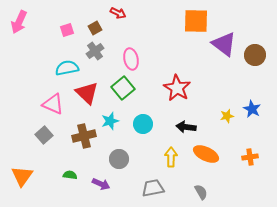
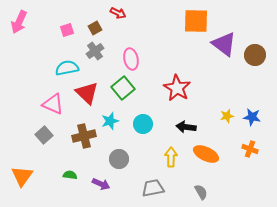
blue star: moved 8 px down; rotated 18 degrees counterclockwise
orange cross: moved 8 px up; rotated 28 degrees clockwise
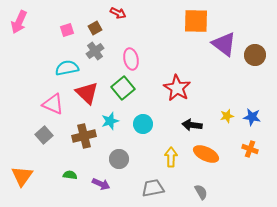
black arrow: moved 6 px right, 2 px up
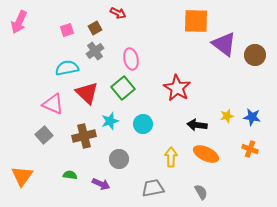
black arrow: moved 5 px right
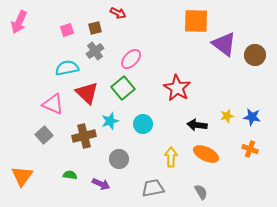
brown square: rotated 16 degrees clockwise
pink ellipse: rotated 55 degrees clockwise
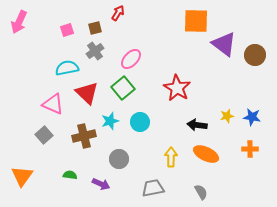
red arrow: rotated 84 degrees counterclockwise
cyan circle: moved 3 px left, 2 px up
orange cross: rotated 21 degrees counterclockwise
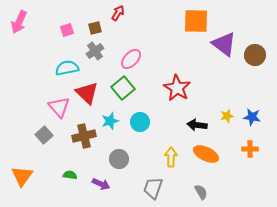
pink triangle: moved 6 px right, 3 px down; rotated 25 degrees clockwise
gray trapezoid: rotated 60 degrees counterclockwise
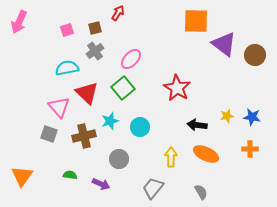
cyan circle: moved 5 px down
gray square: moved 5 px right, 1 px up; rotated 30 degrees counterclockwise
gray trapezoid: rotated 20 degrees clockwise
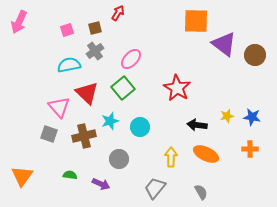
cyan semicircle: moved 2 px right, 3 px up
gray trapezoid: moved 2 px right
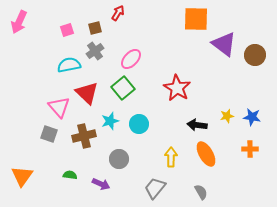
orange square: moved 2 px up
cyan circle: moved 1 px left, 3 px up
orange ellipse: rotated 35 degrees clockwise
